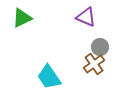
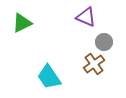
green triangle: moved 5 px down
gray circle: moved 4 px right, 5 px up
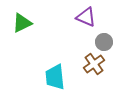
cyan trapezoid: moved 6 px right; rotated 28 degrees clockwise
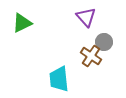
purple triangle: rotated 25 degrees clockwise
brown cross: moved 3 px left, 8 px up; rotated 20 degrees counterclockwise
cyan trapezoid: moved 4 px right, 2 px down
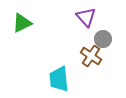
gray circle: moved 1 px left, 3 px up
